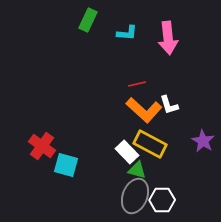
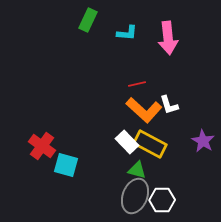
white rectangle: moved 10 px up
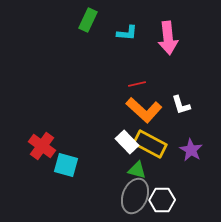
white L-shape: moved 12 px right
purple star: moved 12 px left, 9 px down
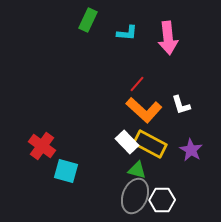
red line: rotated 36 degrees counterclockwise
cyan square: moved 6 px down
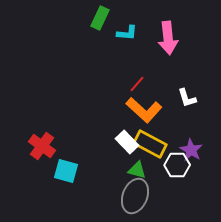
green rectangle: moved 12 px right, 2 px up
white L-shape: moved 6 px right, 7 px up
white hexagon: moved 15 px right, 35 px up
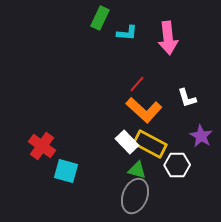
purple star: moved 10 px right, 14 px up
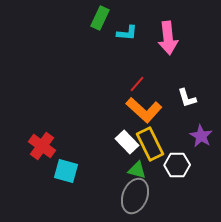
yellow rectangle: rotated 36 degrees clockwise
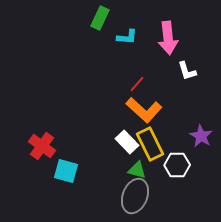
cyan L-shape: moved 4 px down
white L-shape: moved 27 px up
